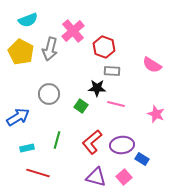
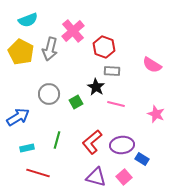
black star: moved 1 px left, 1 px up; rotated 30 degrees clockwise
green square: moved 5 px left, 4 px up; rotated 24 degrees clockwise
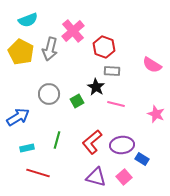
green square: moved 1 px right, 1 px up
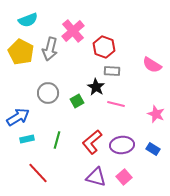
gray circle: moved 1 px left, 1 px up
cyan rectangle: moved 9 px up
blue rectangle: moved 11 px right, 10 px up
red line: rotated 30 degrees clockwise
